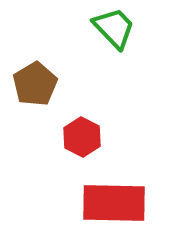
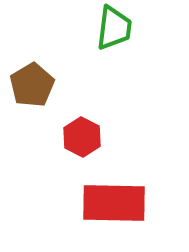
green trapezoid: rotated 51 degrees clockwise
brown pentagon: moved 3 px left, 1 px down
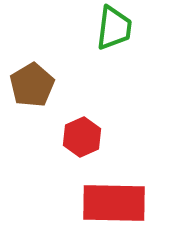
red hexagon: rotated 9 degrees clockwise
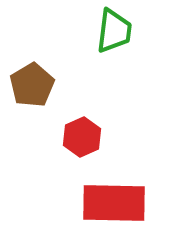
green trapezoid: moved 3 px down
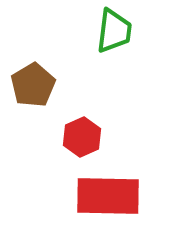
brown pentagon: moved 1 px right
red rectangle: moved 6 px left, 7 px up
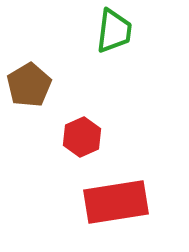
brown pentagon: moved 4 px left
red rectangle: moved 8 px right, 6 px down; rotated 10 degrees counterclockwise
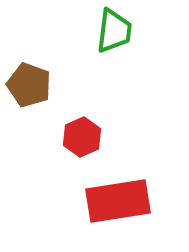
brown pentagon: rotated 21 degrees counterclockwise
red rectangle: moved 2 px right, 1 px up
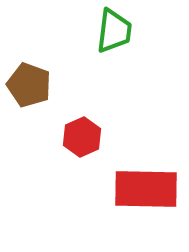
red rectangle: moved 28 px right, 12 px up; rotated 10 degrees clockwise
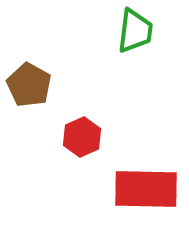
green trapezoid: moved 21 px right
brown pentagon: rotated 9 degrees clockwise
